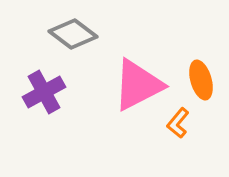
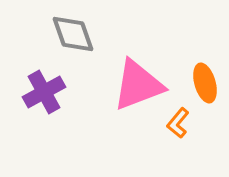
gray diamond: rotated 33 degrees clockwise
orange ellipse: moved 4 px right, 3 px down
pink triangle: rotated 6 degrees clockwise
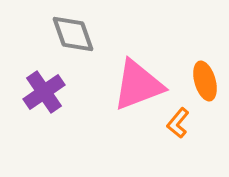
orange ellipse: moved 2 px up
purple cross: rotated 6 degrees counterclockwise
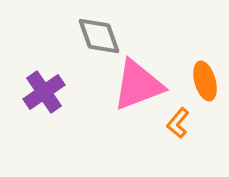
gray diamond: moved 26 px right, 2 px down
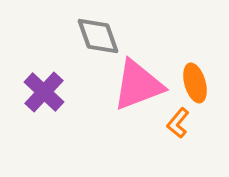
gray diamond: moved 1 px left
orange ellipse: moved 10 px left, 2 px down
purple cross: rotated 12 degrees counterclockwise
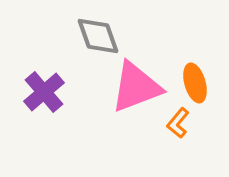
pink triangle: moved 2 px left, 2 px down
purple cross: rotated 6 degrees clockwise
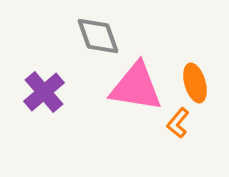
pink triangle: rotated 30 degrees clockwise
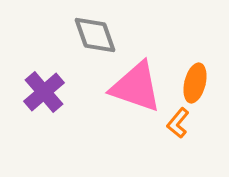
gray diamond: moved 3 px left, 1 px up
orange ellipse: rotated 30 degrees clockwise
pink triangle: rotated 10 degrees clockwise
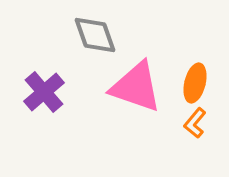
orange L-shape: moved 17 px right
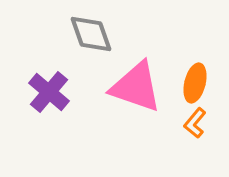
gray diamond: moved 4 px left, 1 px up
purple cross: moved 5 px right; rotated 9 degrees counterclockwise
